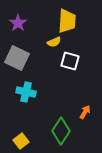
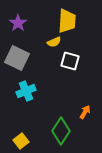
cyan cross: moved 1 px up; rotated 36 degrees counterclockwise
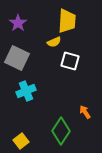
orange arrow: rotated 64 degrees counterclockwise
